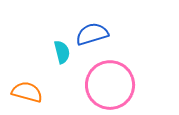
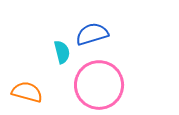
pink circle: moved 11 px left
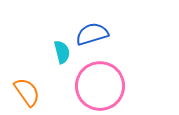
pink circle: moved 1 px right, 1 px down
orange semicircle: rotated 40 degrees clockwise
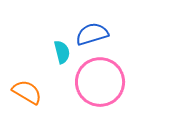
pink circle: moved 4 px up
orange semicircle: rotated 24 degrees counterclockwise
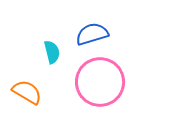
cyan semicircle: moved 10 px left
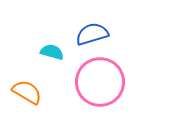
cyan semicircle: rotated 60 degrees counterclockwise
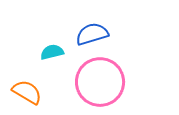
cyan semicircle: rotated 30 degrees counterclockwise
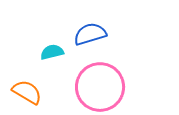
blue semicircle: moved 2 px left
pink circle: moved 5 px down
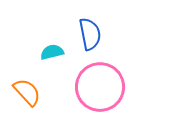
blue semicircle: rotated 96 degrees clockwise
orange semicircle: rotated 16 degrees clockwise
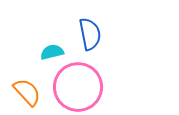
pink circle: moved 22 px left
